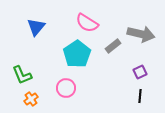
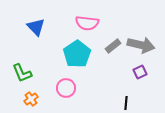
pink semicircle: rotated 25 degrees counterclockwise
blue triangle: rotated 24 degrees counterclockwise
gray arrow: moved 11 px down
green L-shape: moved 2 px up
black line: moved 14 px left, 7 px down
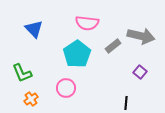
blue triangle: moved 2 px left, 2 px down
gray arrow: moved 9 px up
purple square: rotated 24 degrees counterclockwise
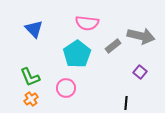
green L-shape: moved 8 px right, 4 px down
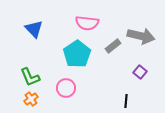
black line: moved 2 px up
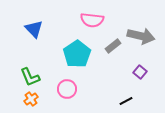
pink semicircle: moved 5 px right, 3 px up
pink circle: moved 1 px right, 1 px down
black line: rotated 56 degrees clockwise
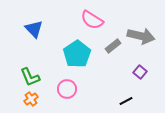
pink semicircle: rotated 25 degrees clockwise
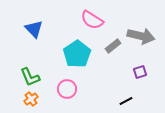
purple square: rotated 32 degrees clockwise
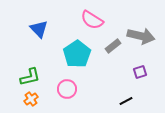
blue triangle: moved 5 px right
green L-shape: rotated 80 degrees counterclockwise
